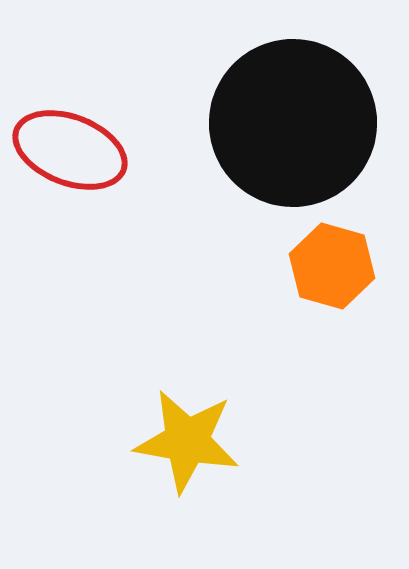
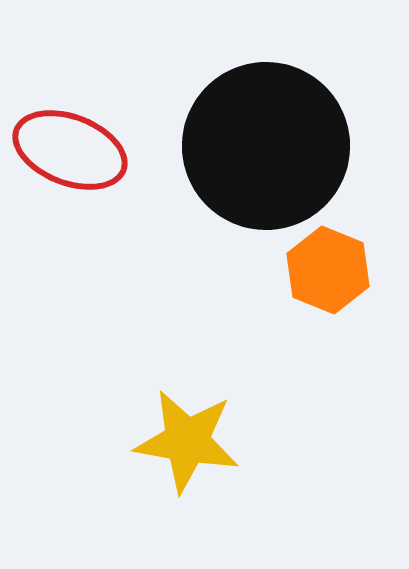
black circle: moved 27 px left, 23 px down
orange hexagon: moved 4 px left, 4 px down; rotated 6 degrees clockwise
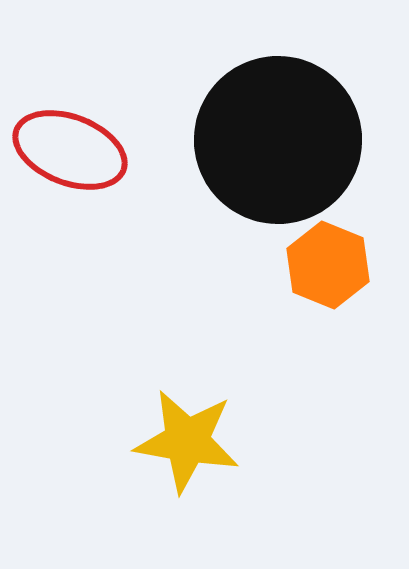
black circle: moved 12 px right, 6 px up
orange hexagon: moved 5 px up
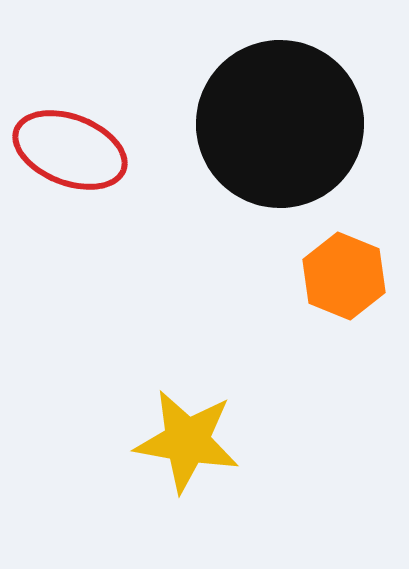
black circle: moved 2 px right, 16 px up
orange hexagon: moved 16 px right, 11 px down
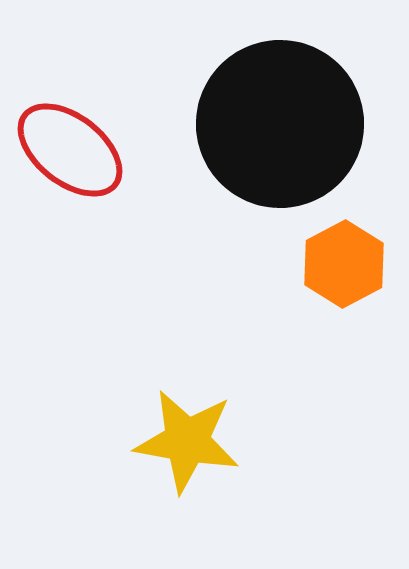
red ellipse: rotated 17 degrees clockwise
orange hexagon: moved 12 px up; rotated 10 degrees clockwise
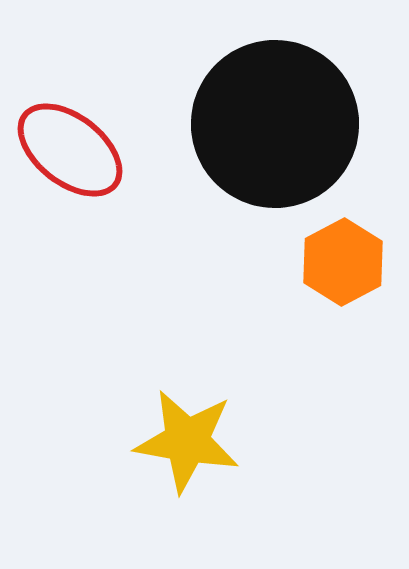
black circle: moved 5 px left
orange hexagon: moved 1 px left, 2 px up
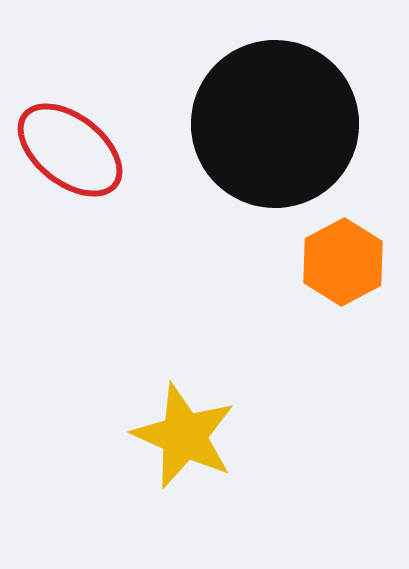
yellow star: moved 3 px left, 5 px up; rotated 14 degrees clockwise
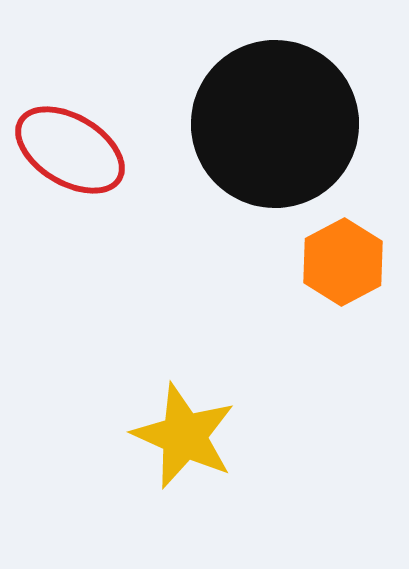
red ellipse: rotated 7 degrees counterclockwise
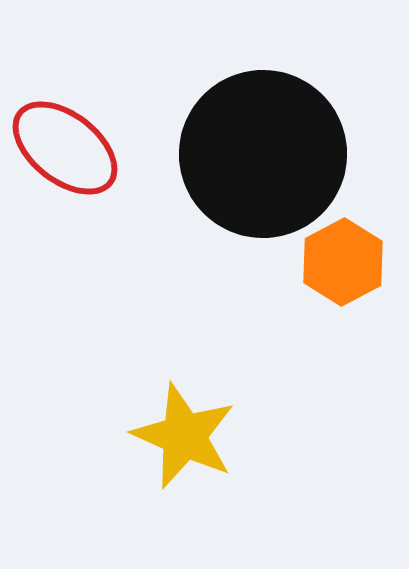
black circle: moved 12 px left, 30 px down
red ellipse: moved 5 px left, 2 px up; rotated 7 degrees clockwise
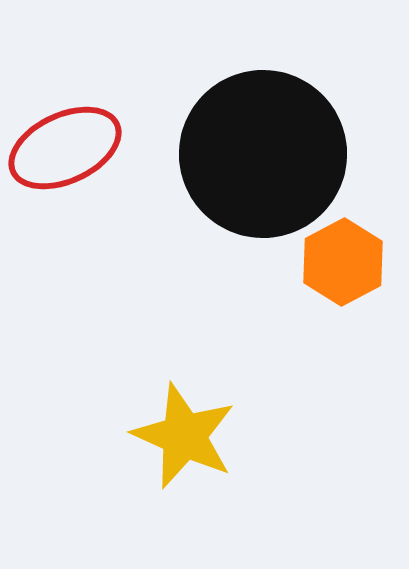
red ellipse: rotated 63 degrees counterclockwise
